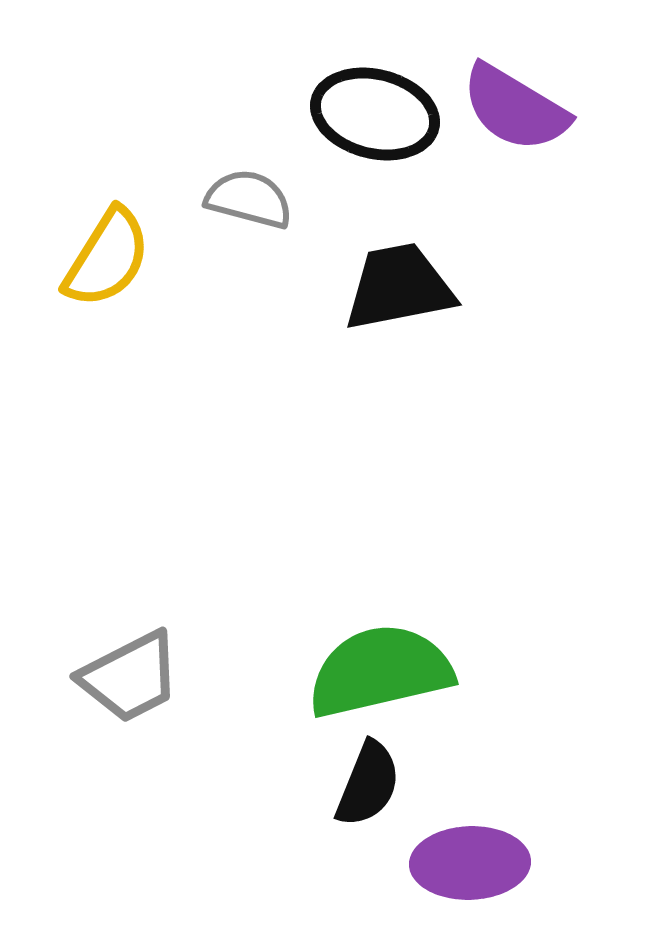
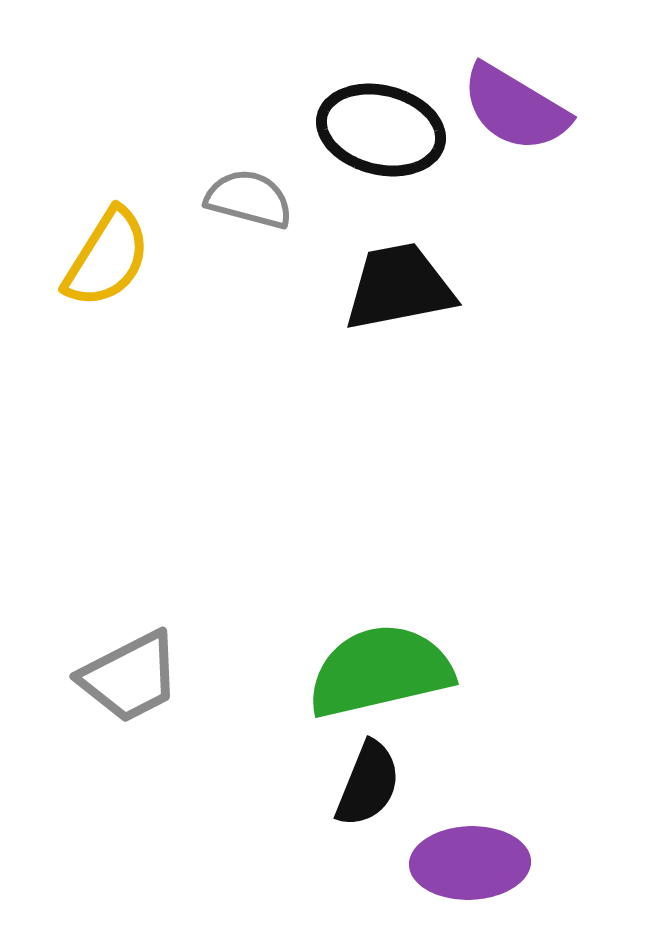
black ellipse: moved 6 px right, 16 px down
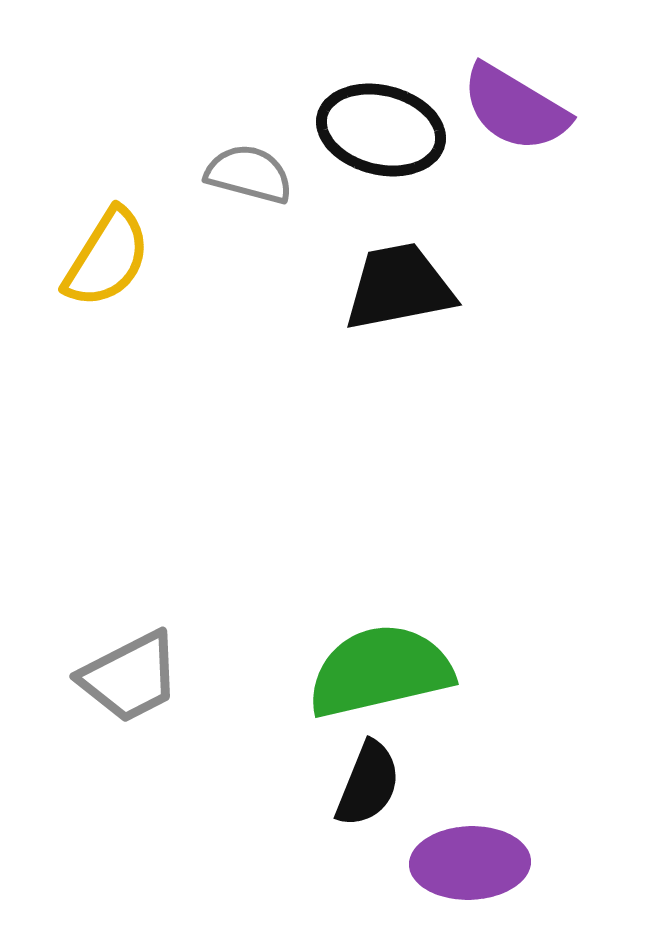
gray semicircle: moved 25 px up
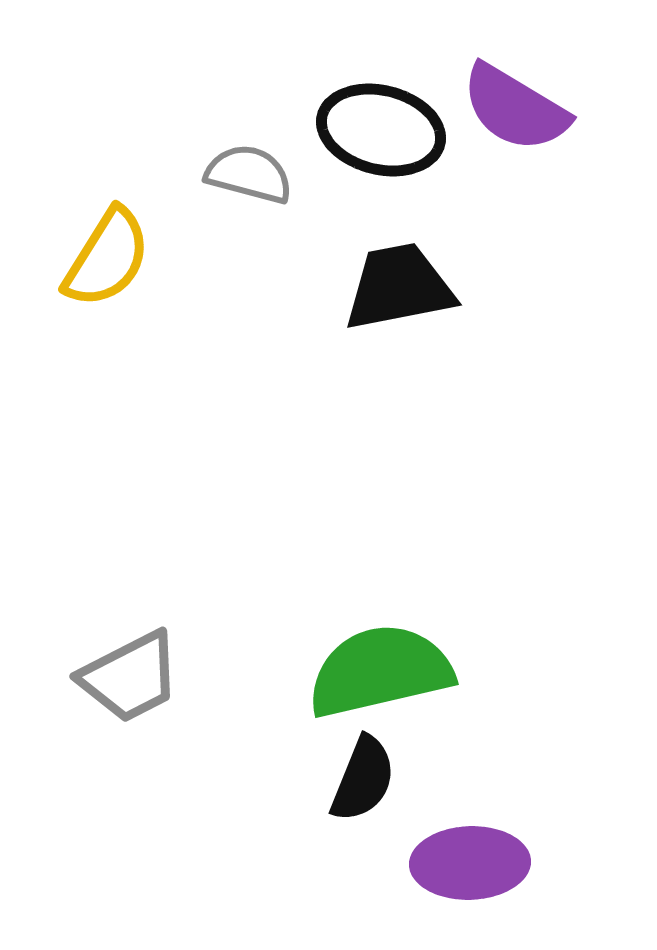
black semicircle: moved 5 px left, 5 px up
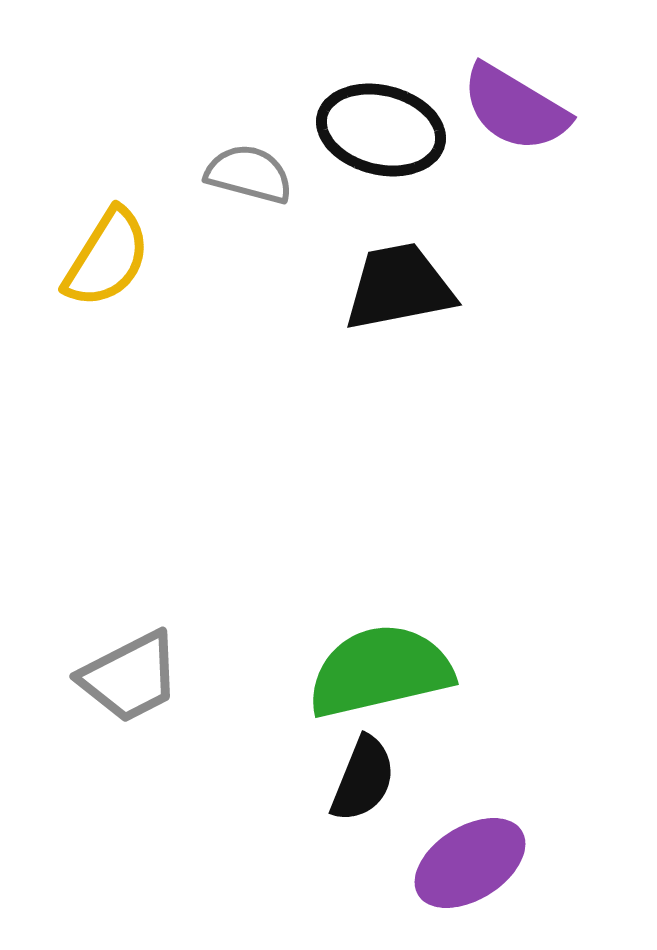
purple ellipse: rotated 30 degrees counterclockwise
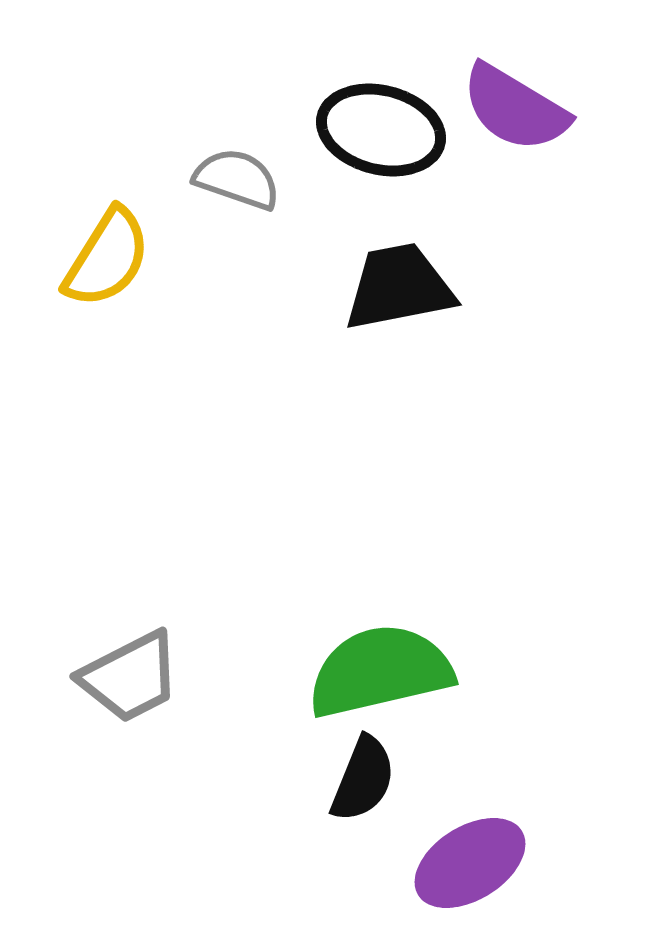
gray semicircle: moved 12 px left, 5 px down; rotated 4 degrees clockwise
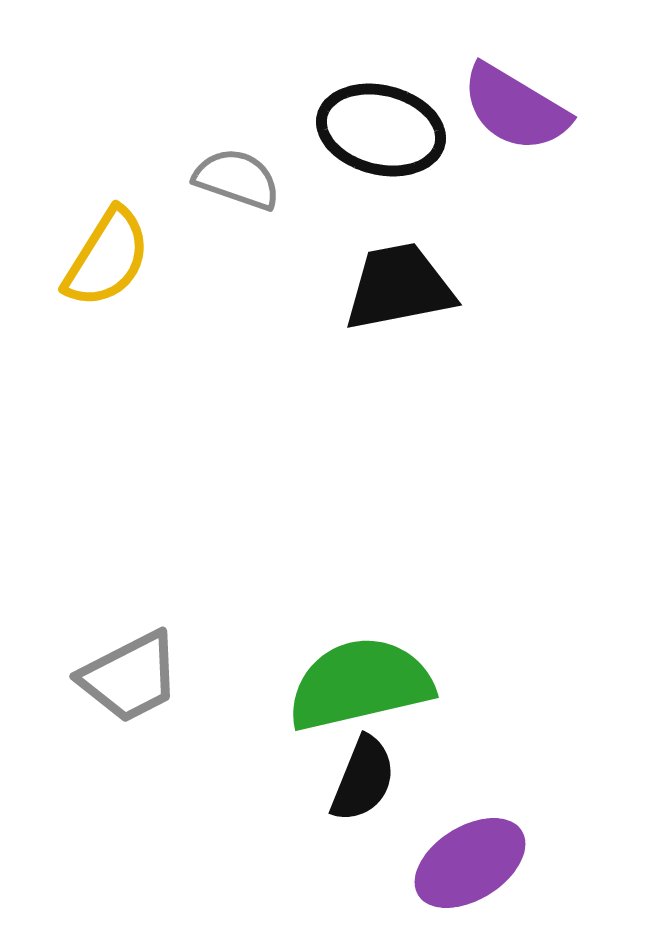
green semicircle: moved 20 px left, 13 px down
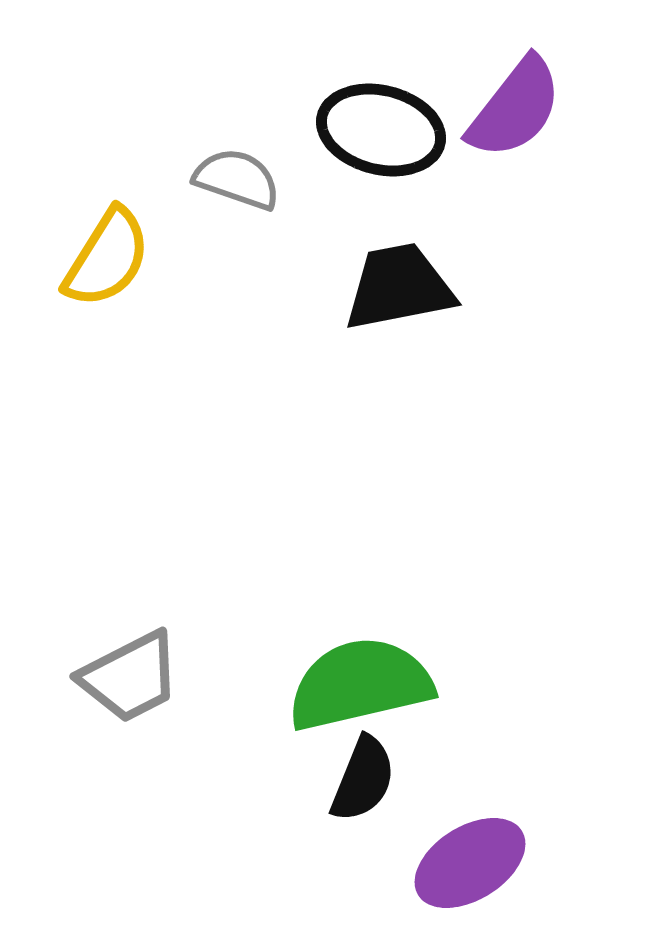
purple semicircle: rotated 83 degrees counterclockwise
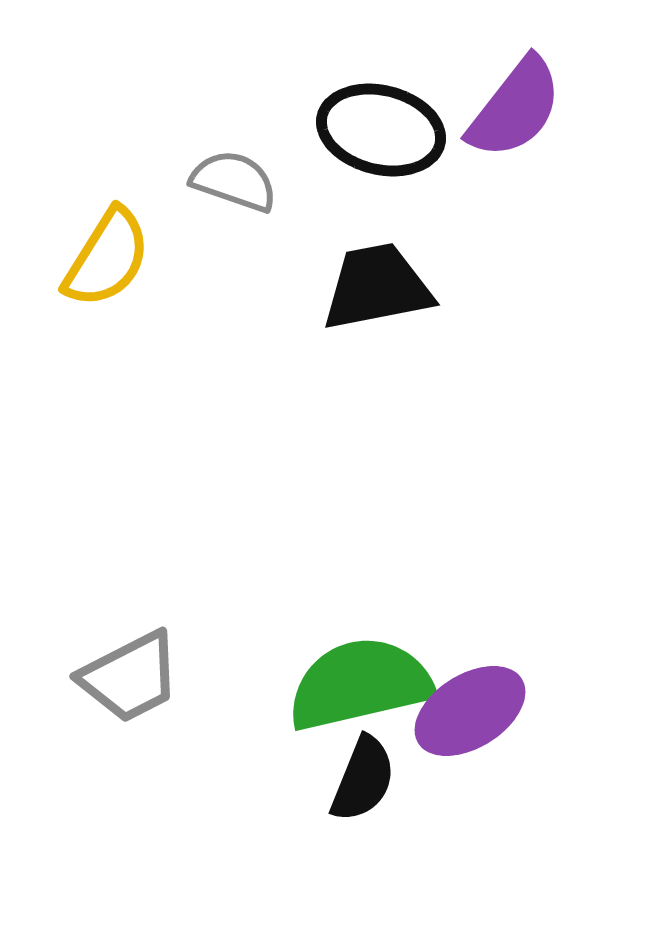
gray semicircle: moved 3 px left, 2 px down
black trapezoid: moved 22 px left
purple ellipse: moved 152 px up
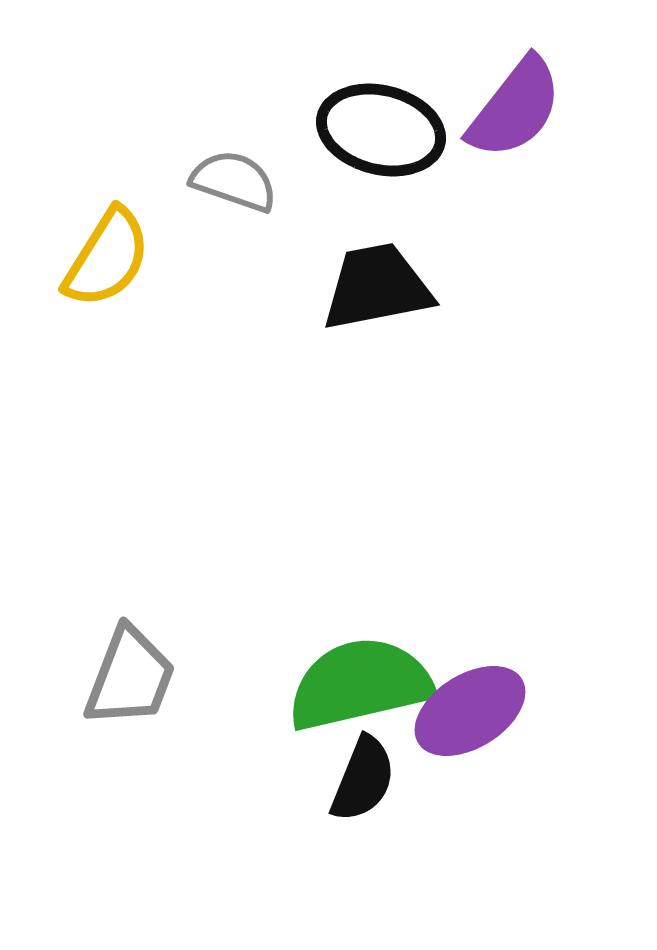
gray trapezoid: rotated 42 degrees counterclockwise
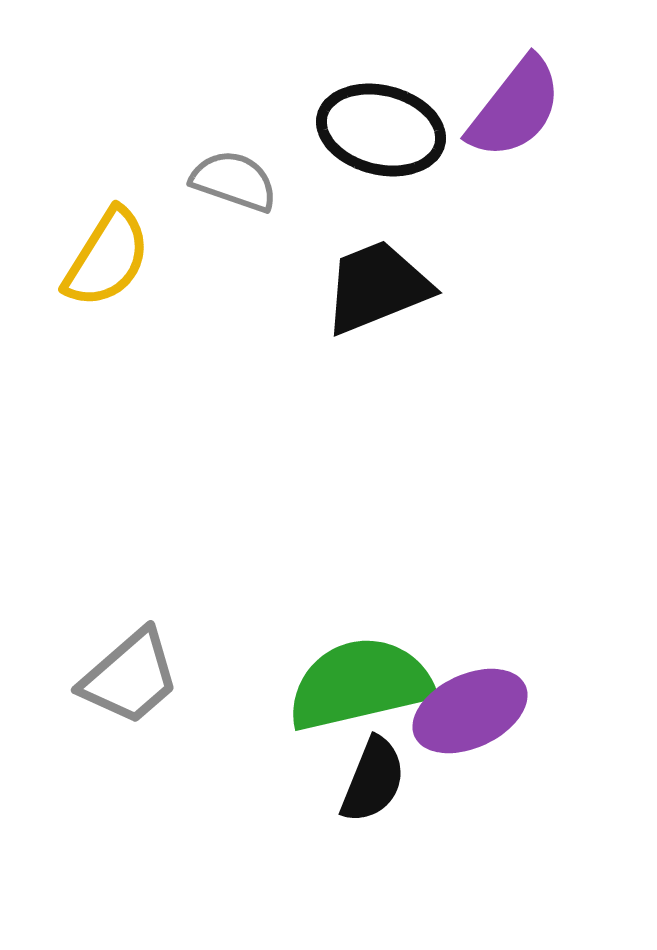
black trapezoid: rotated 11 degrees counterclockwise
gray trapezoid: rotated 28 degrees clockwise
purple ellipse: rotated 7 degrees clockwise
black semicircle: moved 10 px right, 1 px down
